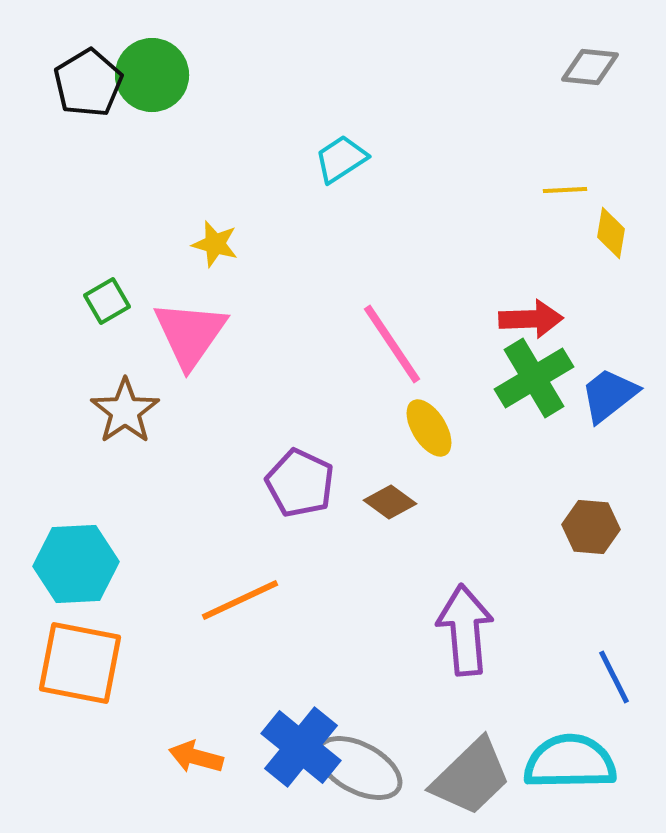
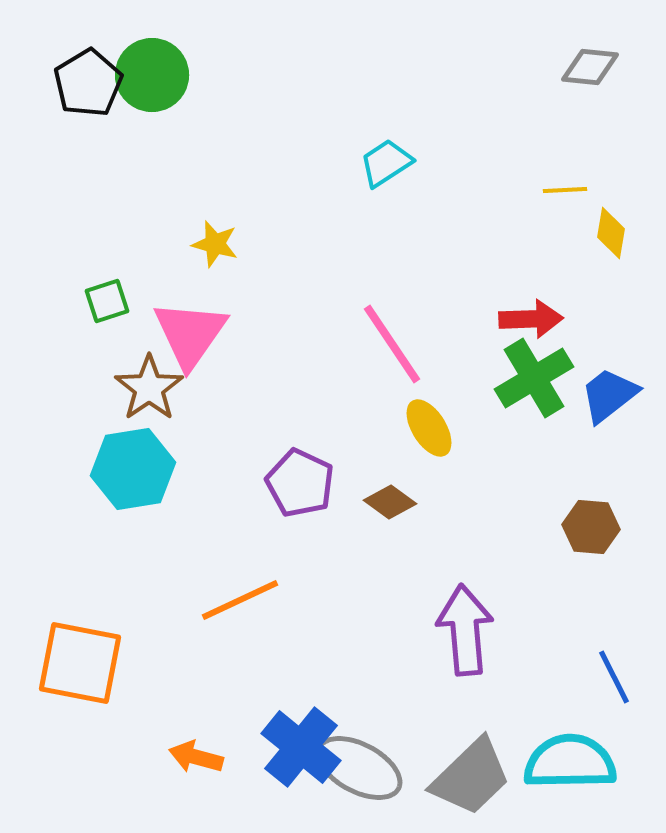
cyan trapezoid: moved 45 px right, 4 px down
green square: rotated 12 degrees clockwise
brown star: moved 24 px right, 23 px up
cyan hexagon: moved 57 px right, 95 px up; rotated 6 degrees counterclockwise
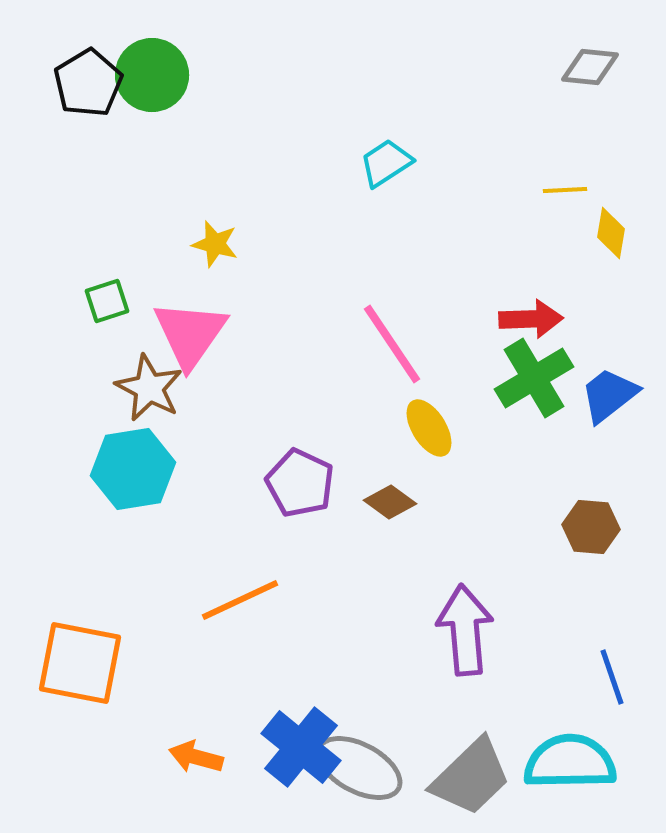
brown star: rotated 10 degrees counterclockwise
blue line: moved 2 px left; rotated 8 degrees clockwise
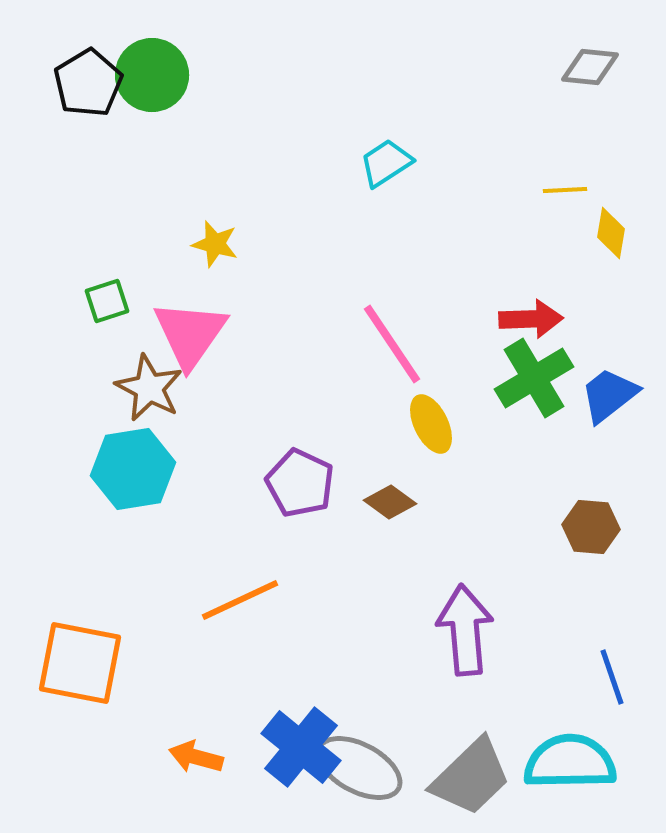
yellow ellipse: moved 2 px right, 4 px up; rotated 6 degrees clockwise
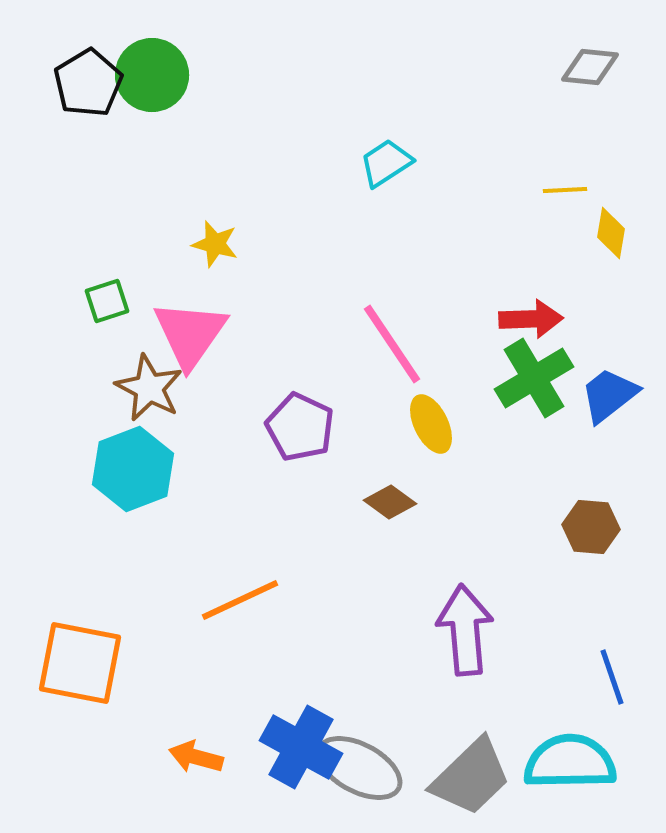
cyan hexagon: rotated 12 degrees counterclockwise
purple pentagon: moved 56 px up
blue cross: rotated 10 degrees counterclockwise
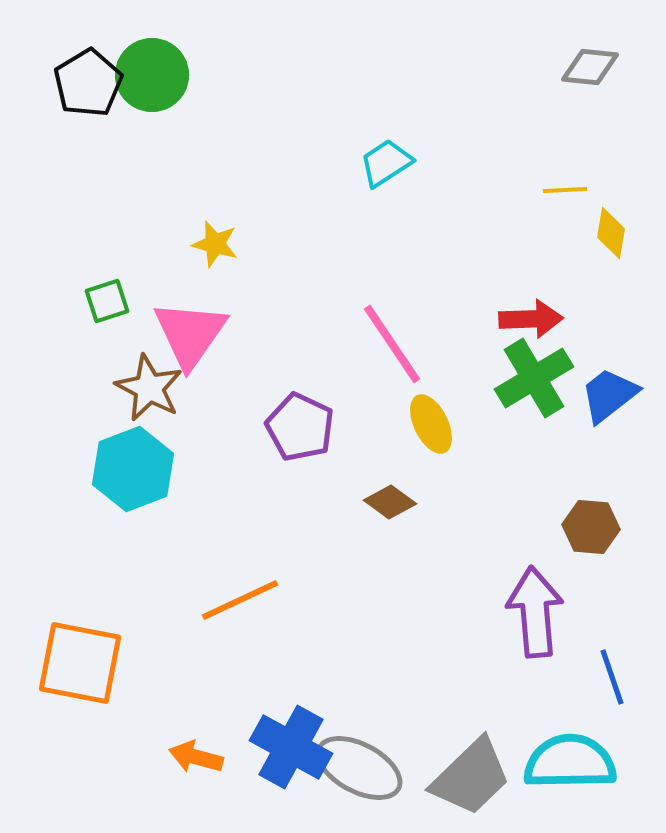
purple arrow: moved 70 px right, 18 px up
blue cross: moved 10 px left
